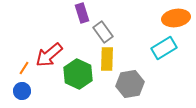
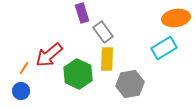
blue circle: moved 1 px left
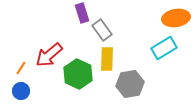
gray rectangle: moved 1 px left, 2 px up
orange line: moved 3 px left
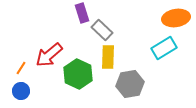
gray rectangle: rotated 10 degrees counterclockwise
yellow rectangle: moved 1 px right, 2 px up
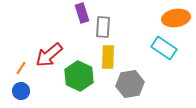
gray rectangle: moved 1 px right, 3 px up; rotated 50 degrees clockwise
cyan rectangle: rotated 65 degrees clockwise
green hexagon: moved 1 px right, 2 px down
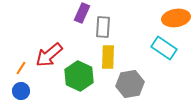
purple rectangle: rotated 42 degrees clockwise
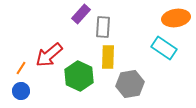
purple rectangle: moved 1 px left, 1 px down; rotated 18 degrees clockwise
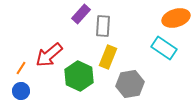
orange ellipse: rotated 8 degrees counterclockwise
gray rectangle: moved 1 px up
yellow rectangle: rotated 20 degrees clockwise
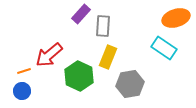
orange line: moved 3 px right, 3 px down; rotated 40 degrees clockwise
blue circle: moved 1 px right
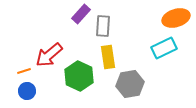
cyan rectangle: rotated 60 degrees counterclockwise
yellow rectangle: rotated 30 degrees counterclockwise
blue circle: moved 5 px right
